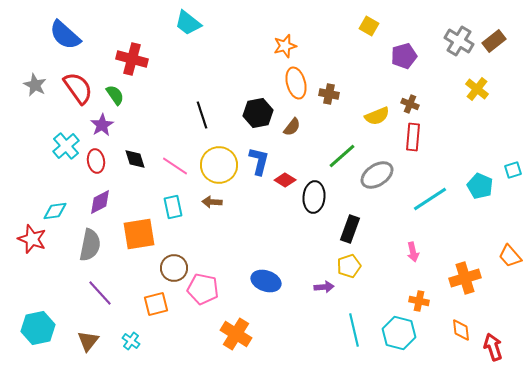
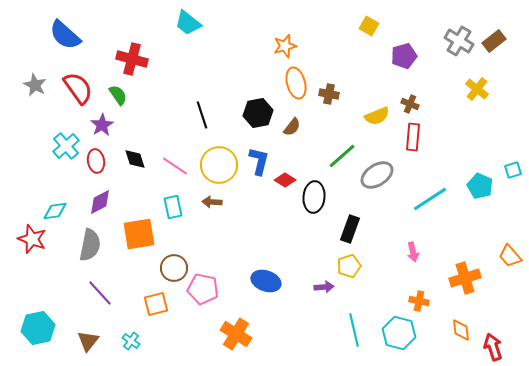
green semicircle at (115, 95): moved 3 px right
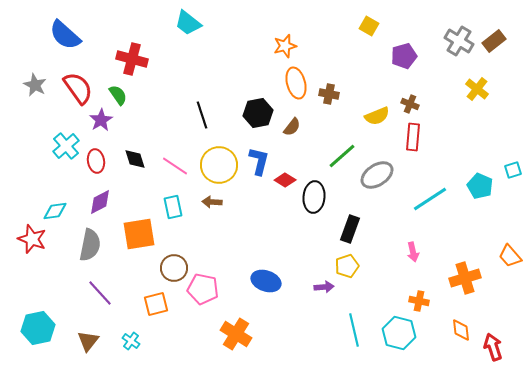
purple star at (102, 125): moved 1 px left, 5 px up
yellow pentagon at (349, 266): moved 2 px left
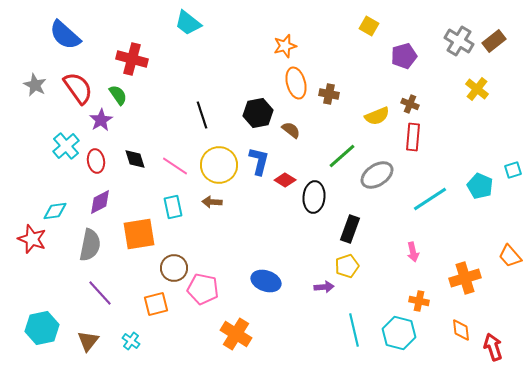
brown semicircle at (292, 127): moved 1 px left, 3 px down; rotated 90 degrees counterclockwise
cyan hexagon at (38, 328): moved 4 px right
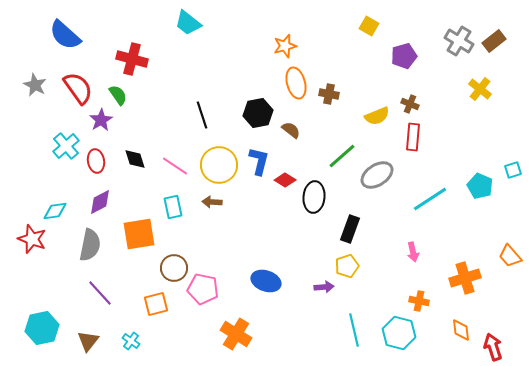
yellow cross at (477, 89): moved 3 px right
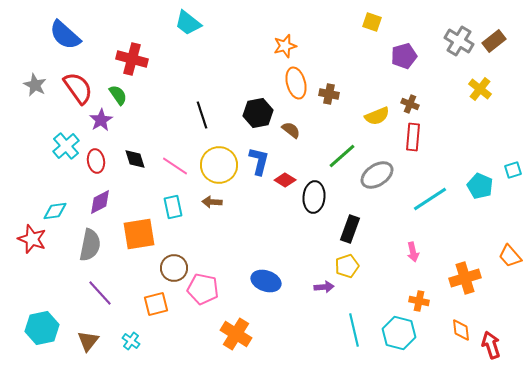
yellow square at (369, 26): moved 3 px right, 4 px up; rotated 12 degrees counterclockwise
red arrow at (493, 347): moved 2 px left, 2 px up
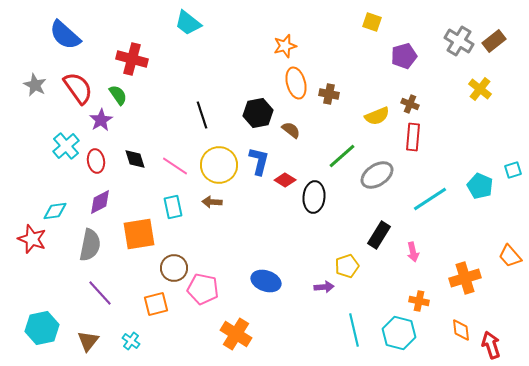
black rectangle at (350, 229): moved 29 px right, 6 px down; rotated 12 degrees clockwise
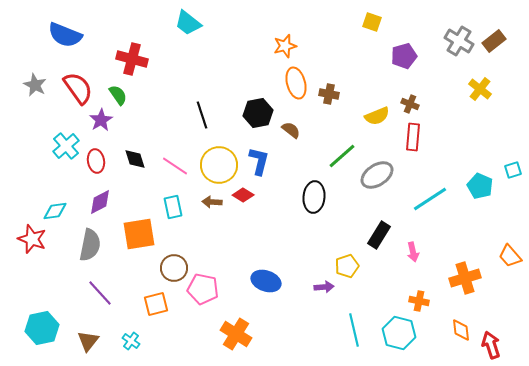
blue semicircle at (65, 35): rotated 20 degrees counterclockwise
red diamond at (285, 180): moved 42 px left, 15 px down
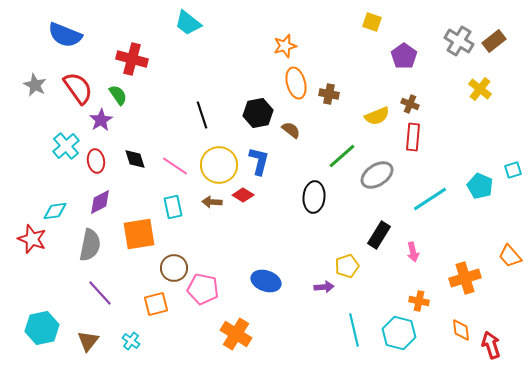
purple pentagon at (404, 56): rotated 20 degrees counterclockwise
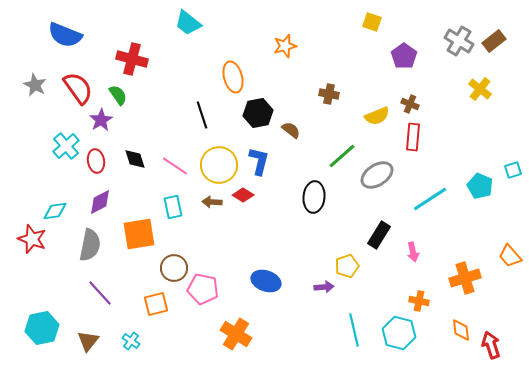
orange ellipse at (296, 83): moved 63 px left, 6 px up
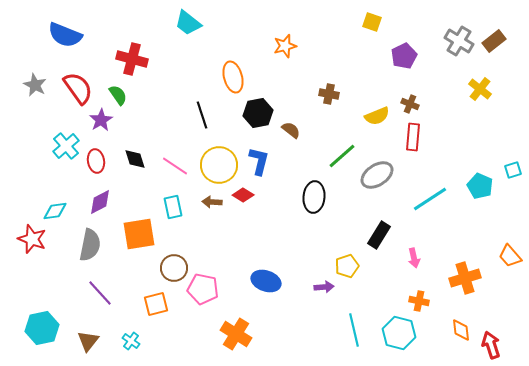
purple pentagon at (404, 56): rotated 10 degrees clockwise
pink arrow at (413, 252): moved 1 px right, 6 px down
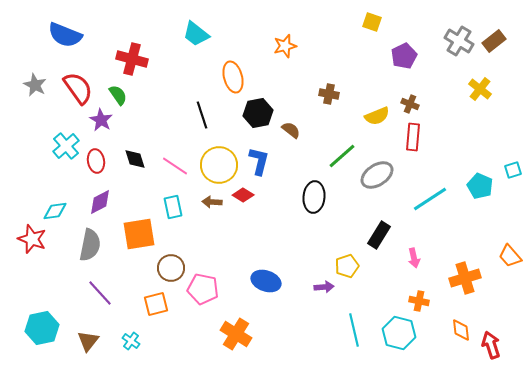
cyan trapezoid at (188, 23): moved 8 px right, 11 px down
purple star at (101, 120): rotated 10 degrees counterclockwise
brown circle at (174, 268): moved 3 px left
